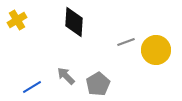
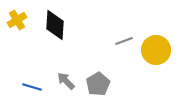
black diamond: moved 19 px left, 3 px down
gray line: moved 2 px left, 1 px up
gray arrow: moved 5 px down
blue line: rotated 48 degrees clockwise
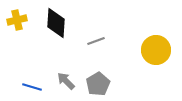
yellow cross: rotated 18 degrees clockwise
black diamond: moved 1 px right, 2 px up
gray line: moved 28 px left
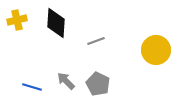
gray pentagon: rotated 15 degrees counterclockwise
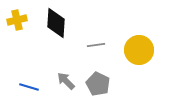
gray line: moved 4 px down; rotated 12 degrees clockwise
yellow circle: moved 17 px left
blue line: moved 3 px left
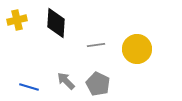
yellow circle: moved 2 px left, 1 px up
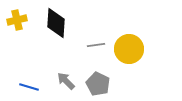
yellow circle: moved 8 px left
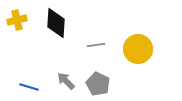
yellow circle: moved 9 px right
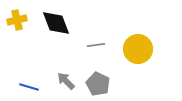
black diamond: rotated 24 degrees counterclockwise
